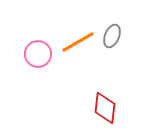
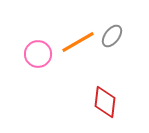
gray ellipse: rotated 15 degrees clockwise
red diamond: moved 6 px up
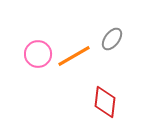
gray ellipse: moved 3 px down
orange line: moved 4 px left, 14 px down
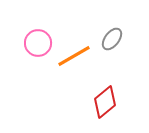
pink circle: moved 11 px up
red diamond: rotated 44 degrees clockwise
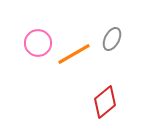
gray ellipse: rotated 10 degrees counterclockwise
orange line: moved 2 px up
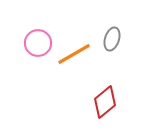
gray ellipse: rotated 10 degrees counterclockwise
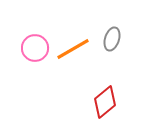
pink circle: moved 3 px left, 5 px down
orange line: moved 1 px left, 5 px up
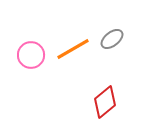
gray ellipse: rotated 35 degrees clockwise
pink circle: moved 4 px left, 7 px down
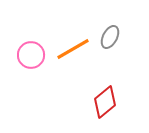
gray ellipse: moved 2 px left, 2 px up; rotated 25 degrees counterclockwise
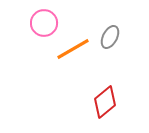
pink circle: moved 13 px right, 32 px up
